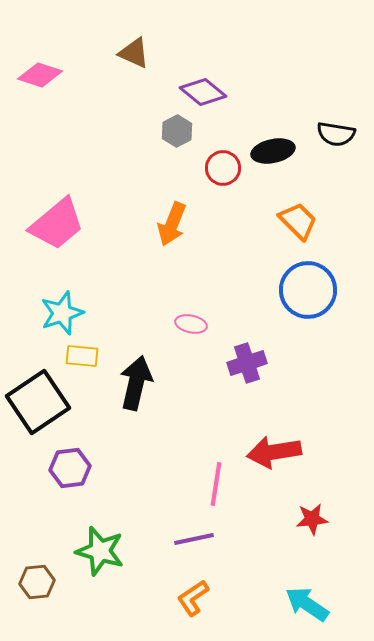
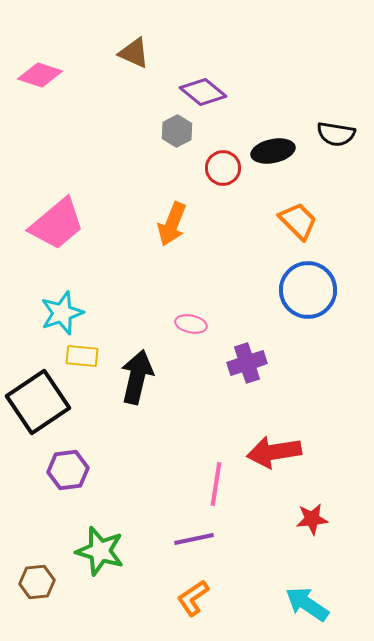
black arrow: moved 1 px right, 6 px up
purple hexagon: moved 2 px left, 2 px down
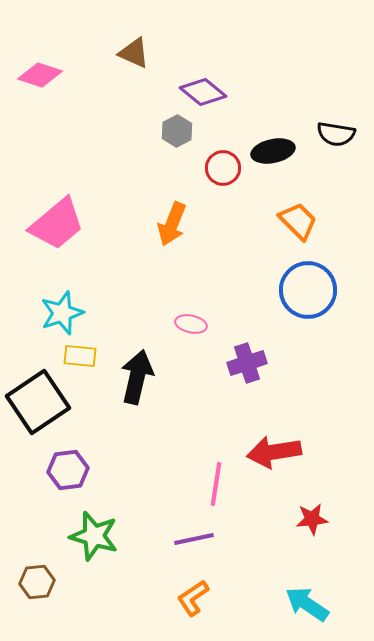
yellow rectangle: moved 2 px left
green star: moved 6 px left, 15 px up
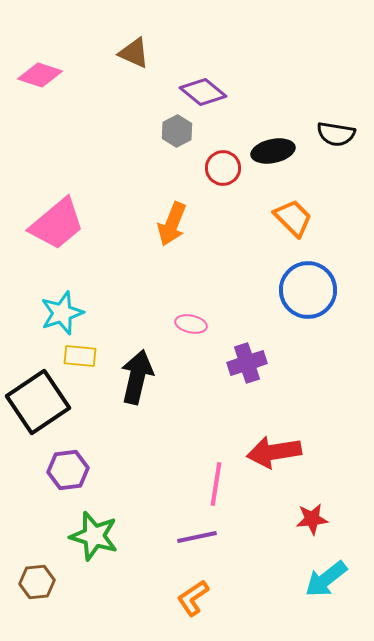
orange trapezoid: moved 5 px left, 3 px up
purple line: moved 3 px right, 2 px up
cyan arrow: moved 19 px right, 25 px up; rotated 72 degrees counterclockwise
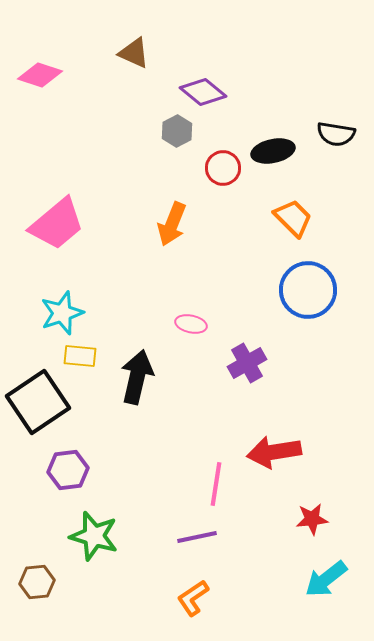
purple cross: rotated 12 degrees counterclockwise
